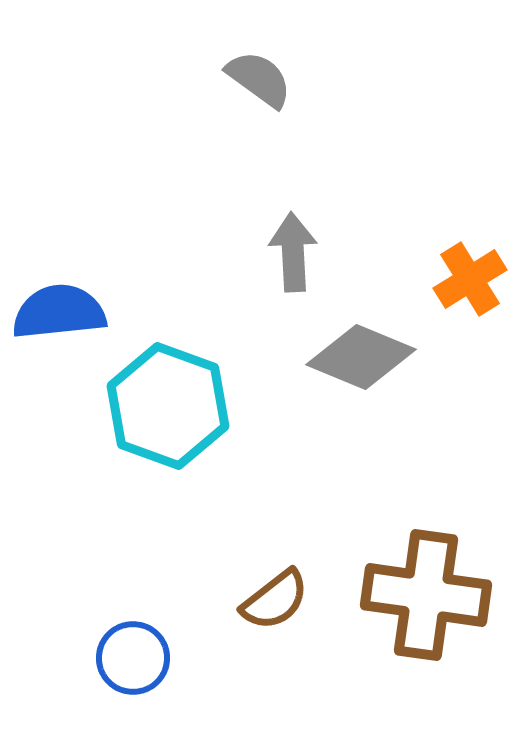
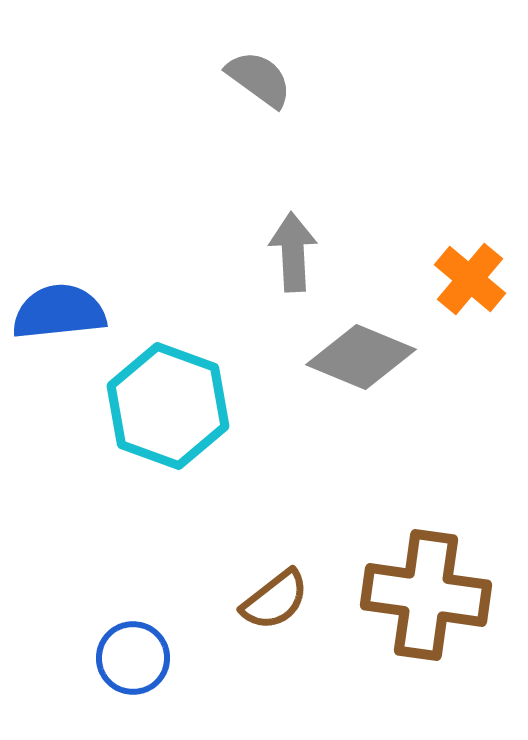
orange cross: rotated 18 degrees counterclockwise
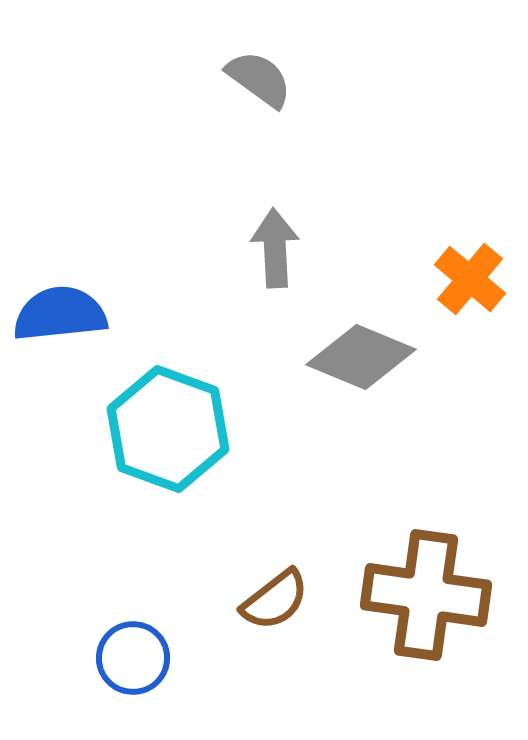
gray arrow: moved 18 px left, 4 px up
blue semicircle: moved 1 px right, 2 px down
cyan hexagon: moved 23 px down
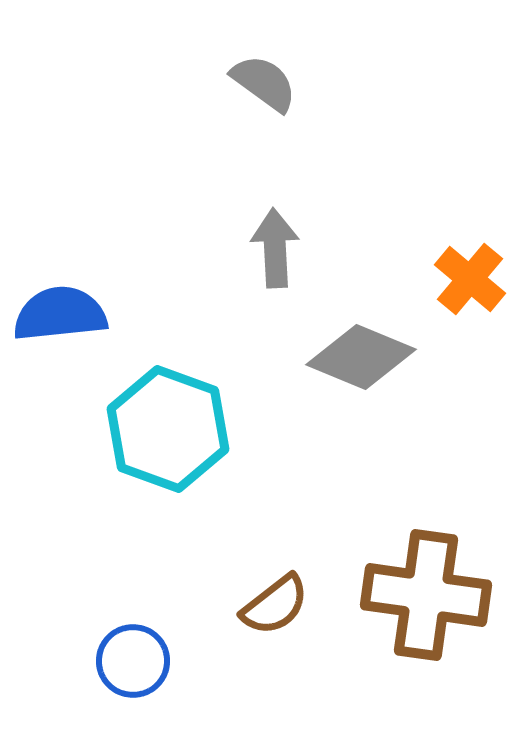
gray semicircle: moved 5 px right, 4 px down
brown semicircle: moved 5 px down
blue circle: moved 3 px down
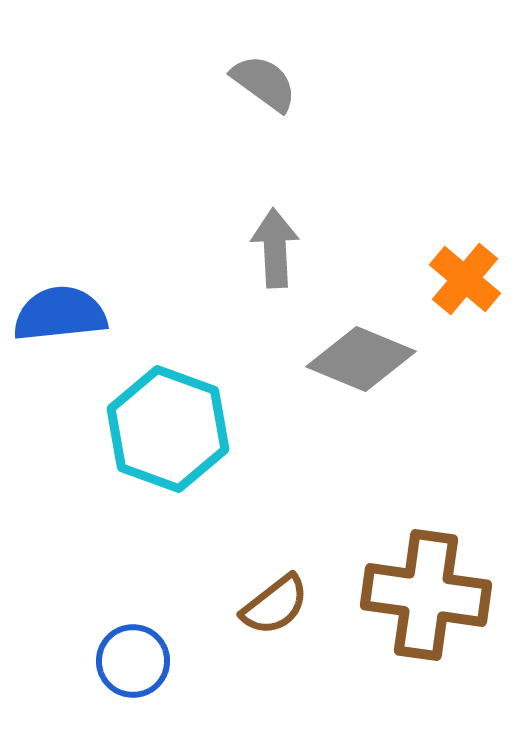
orange cross: moved 5 px left
gray diamond: moved 2 px down
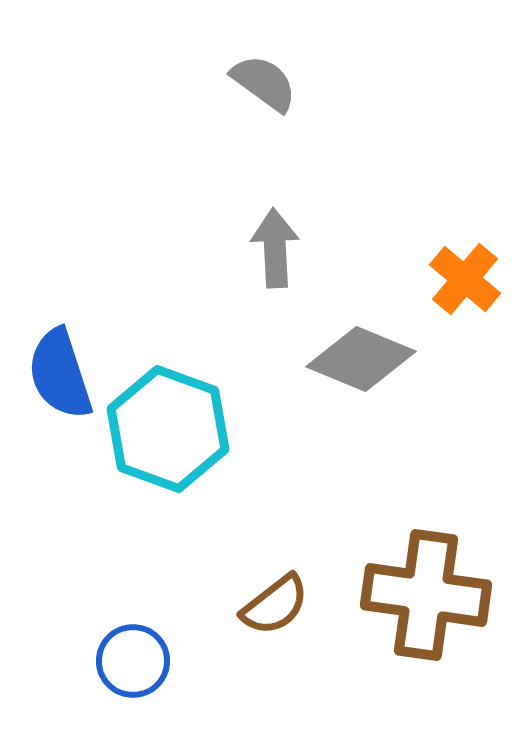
blue semicircle: moved 60 px down; rotated 102 degrees counterclockwise
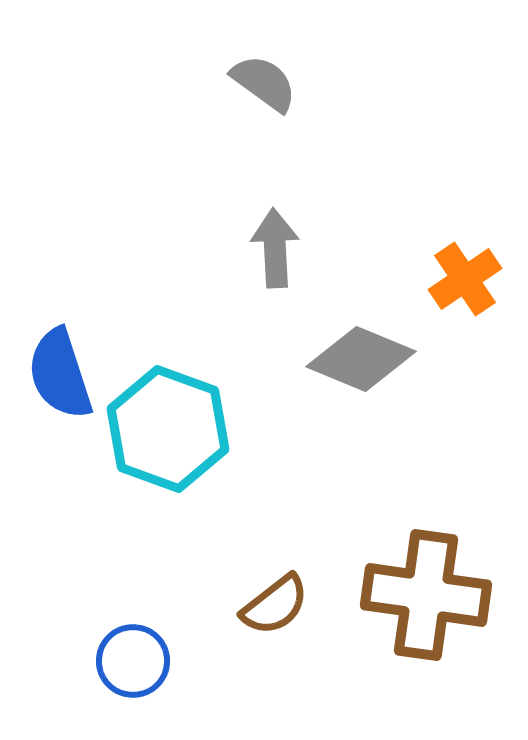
orange cross: rotated 16 degrees clockwise
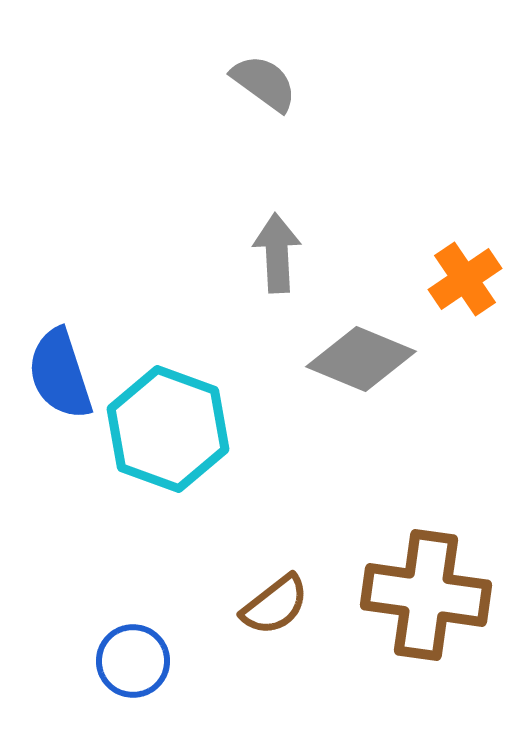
gray arrow: moved 2 px right, 5 px down
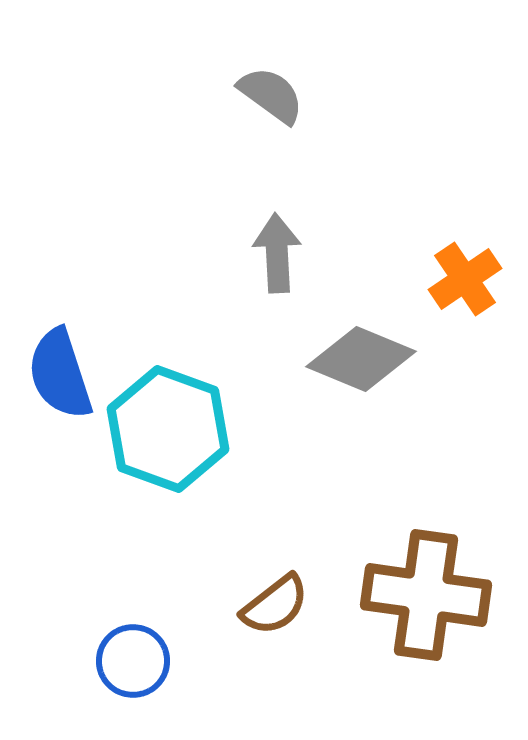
gray semicircle: moved 7 px right, 12 px down
